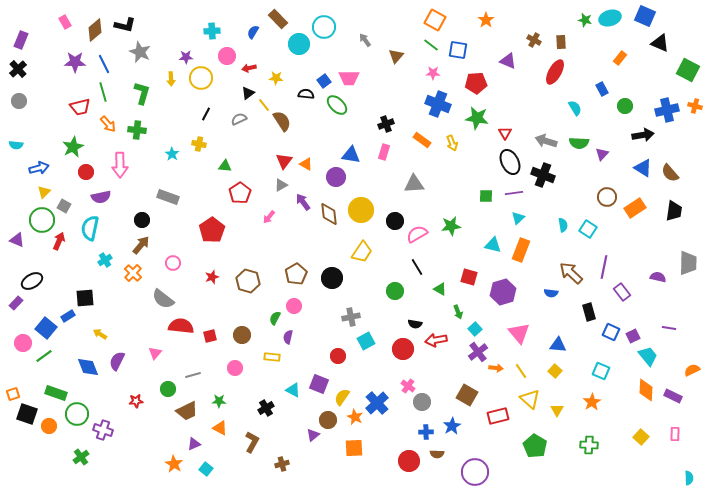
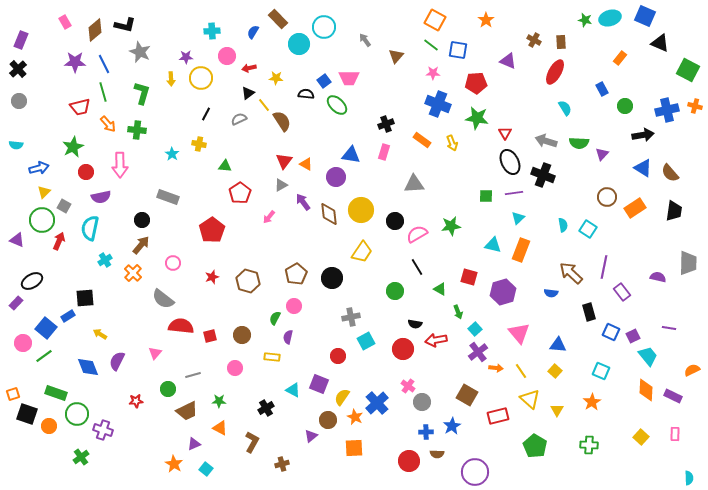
cyan semicircle at (575, 108): moved 10 px left
purple triangle at (313, 435): moved 2 px left, 1 px down
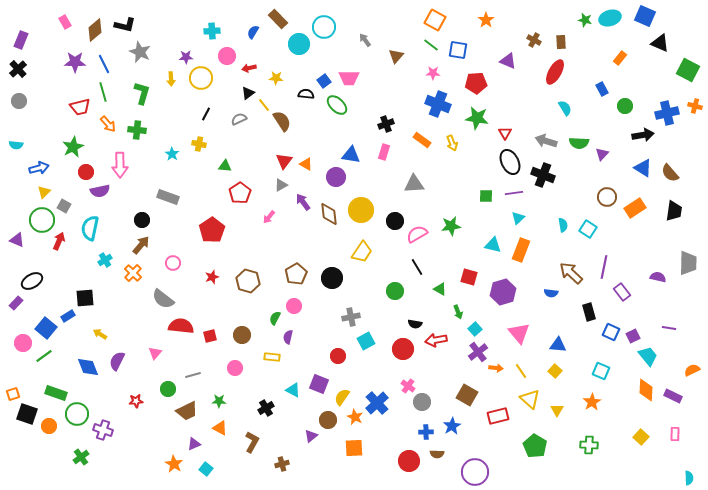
blue cross at (667, 110): moved 3 px down
purple semicircle at (101, 197): moved 1 px left, 6 px up
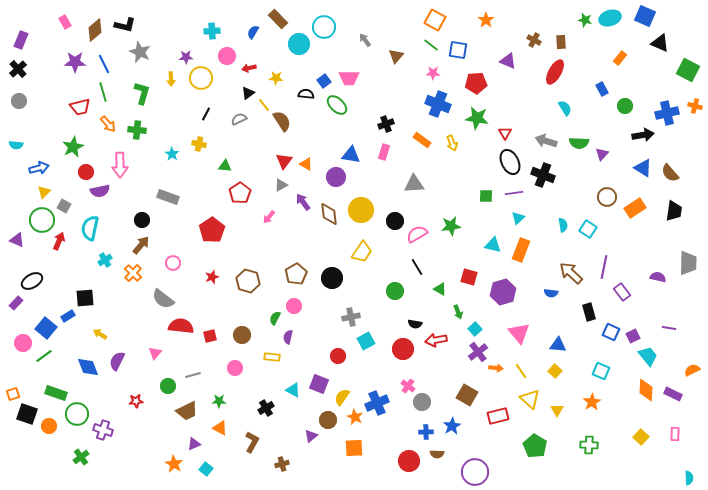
green circle at (168, 389): moved 3 px up
purple rectangle at (673, 396): moved 2 px up
blue cross at (377, 403): rotated 20 degrees clockwise
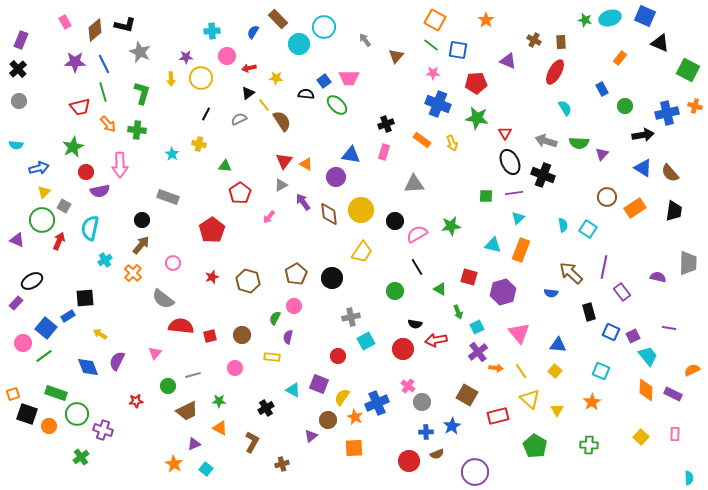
cyan square at (475, 329): moved 2 px right, 2 px up; rotated 16 degrees clockwise
brown semicircle at (437, 454): rotated 24 degrees counterclockwise
